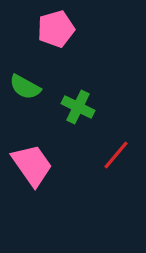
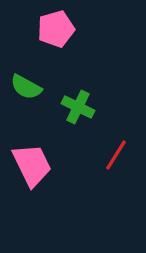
green semicircle: moved 1 px right
red line: rotated 8 degrees counterclockwise
pink trapezoid: rotated 9 degrees clockwise
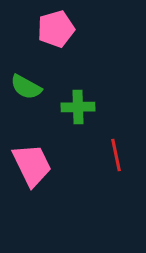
green cross: rotated 28 degrees counterclockwise
red line: rotated 44 degrees counterclockwise
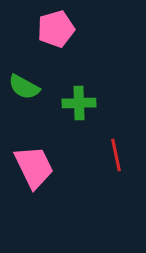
green semicircle: moved 2 px left
green cross: moved 1 px right, 4 px up
pink trapezoid: moved 2 px right, 2 px down
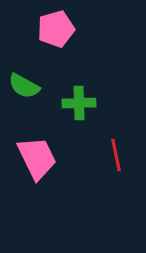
green semicircle: moved 1 px up
pink trapezoid: moved 3 px right, 9 px up
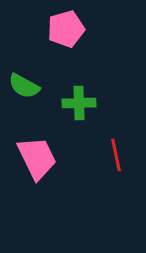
pink pentagon: moved 10 px right
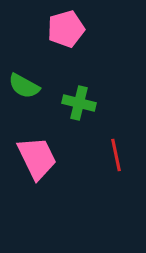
green cross: rotated 16 degrees clockwise
